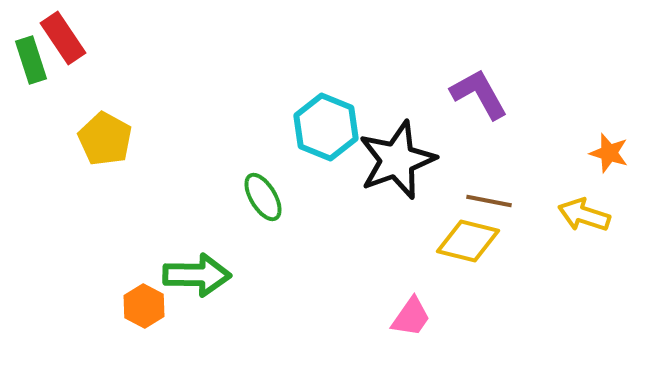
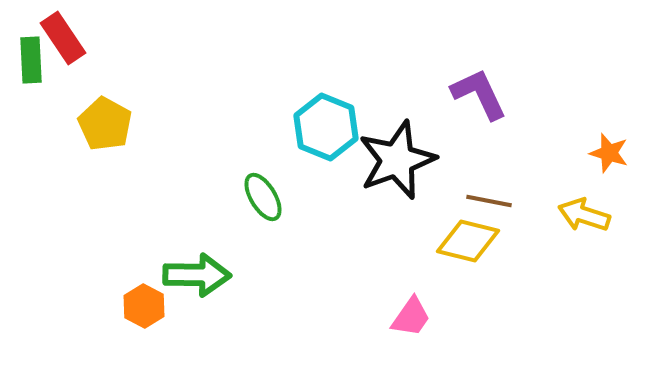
green rectangle: rotated 15 degrees clockwise
purple L-shape: rotated 4 degrees clockwise
yellow pentagon: moved 15 px up
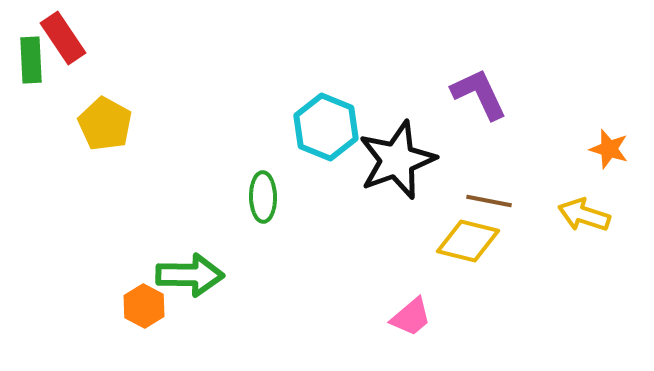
orange star: moved 4 px up
green ellipse: rotated 30 degrees clockwise
green arrow: moved 7 px left
pink trapezoid: rotated 15 degrees clockwise
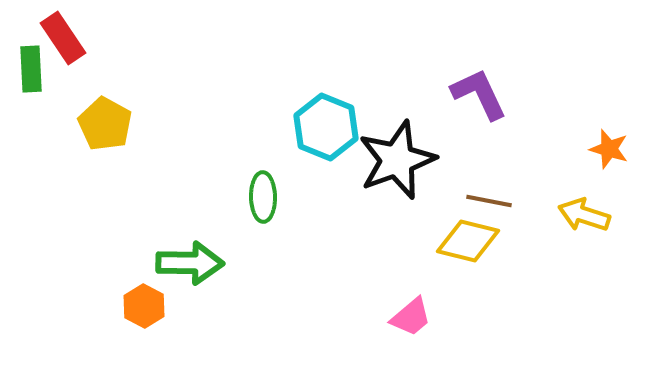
green rectangle: moved 9 px down
green arrow: moved 12 px up
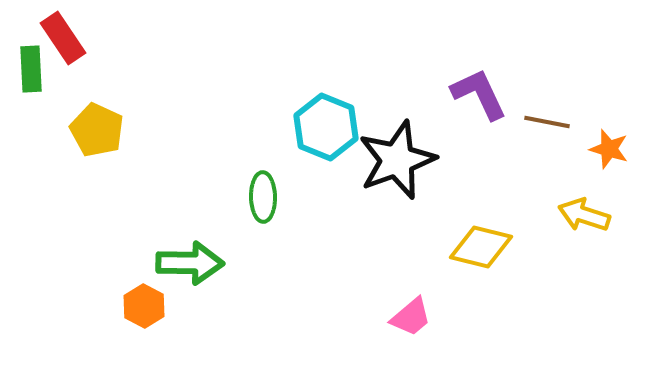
yellow pentagon: moved 8 px left, 6 px down; rotated 4 degrees counterclockwise
brown line: moved 58 px right, 79 px up
yellow diamond: moved 13 px right, 6 px down
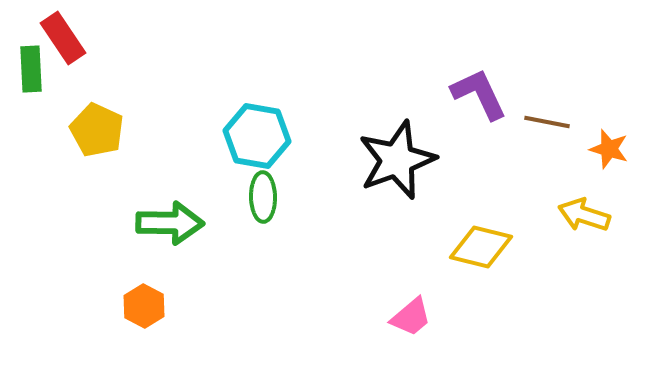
cyan hexagon: moved 69 px left, 9 px down; rotated 12 degrees counterclockwise
green arrow: moved 20 px left, 40 px up
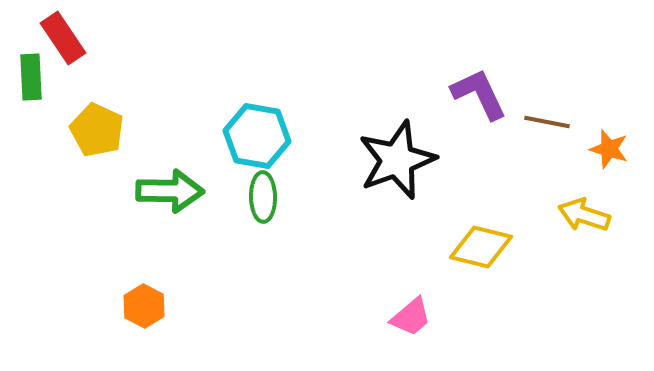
green rectangle: moved 8 px down
green arrow: moved 32 px up
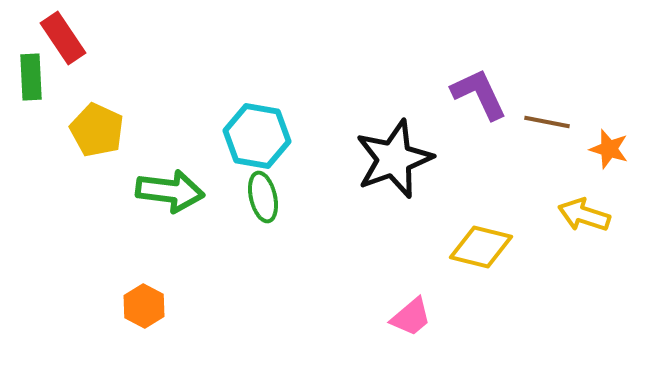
black star: moved 3 px left, 1 px up
green arrow: rotated 6 degrees clockwise
green ellipse: rotated 12 degrees counterclockwise
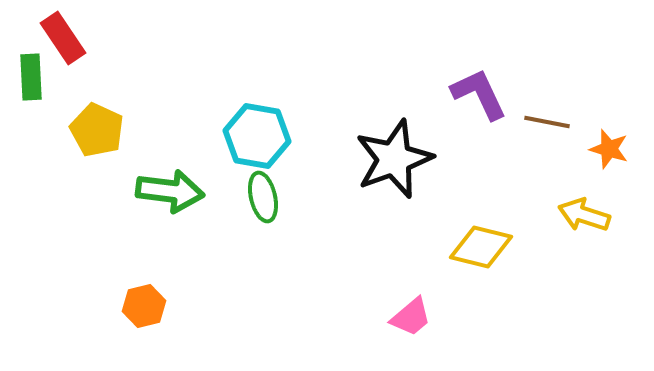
orange hexagon: rotated 18 degrees clockwise
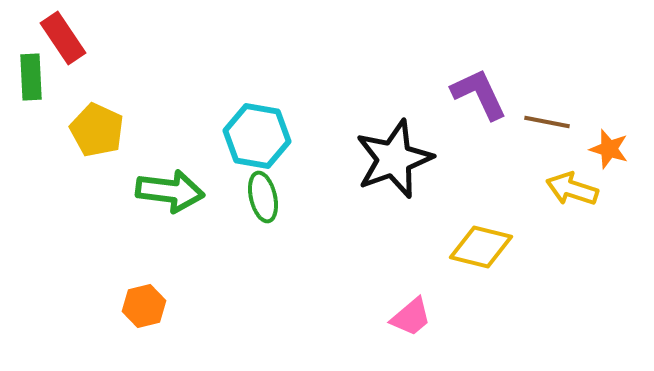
yellow arrow: moved 12 px left, 26 px up
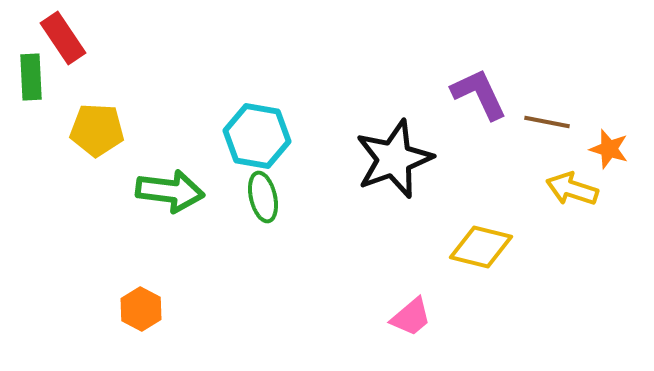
yellow pentagon: rotated 22 degrees counterclockwise
orange hexagon: moved 3 px left, 3 px down; rotated 18 degrees counterclockwise
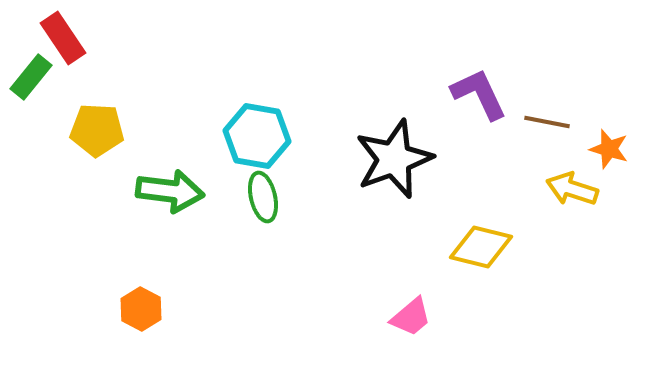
green rectangle: rotated 42 degrees clockwise
